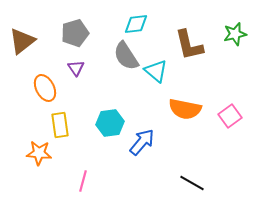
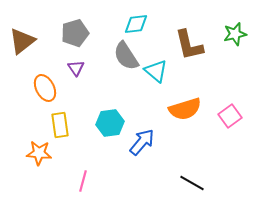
orange semicircle: rotated 28 degrees counterclockwise
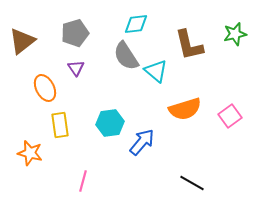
orange star: moved 9 px left; rotated 10 degrees clockwise
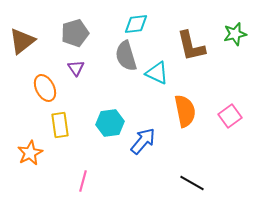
brown L-shape: moved 2 px right, 1 px down
gray semicircle: rotated 16 degrees clockwise
cyan triangle: moved 1 px right, 2 px down; rotated 15 degrees counterclockwise
orange semicircle: moved 2 px down; rotated 84 degrees counterclockwise
blue arrow: moved 1 px right, 1 px up
orange star: rotated 30 degrees clockwise
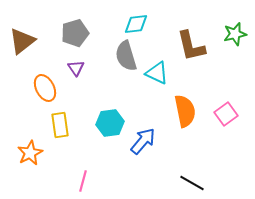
pink square: moved 4 px left, 2 px up
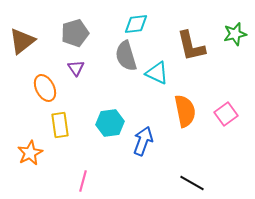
blue arrow: rotated 20 degrees counterclockwise
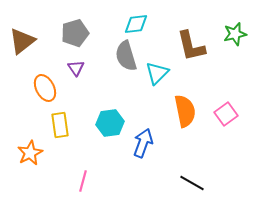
cyan triangle: rotated 50 degrees clockwise
blue arrow: moved 2 px down
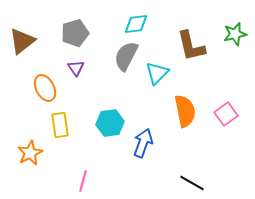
gray semicircle: rotated 44 degrees clockwise
